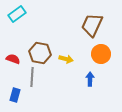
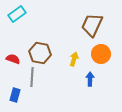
yellow arrow: moved 8 px right; rotated 88 degrees counterclockwise
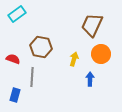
brown hexagon: moved 1 px right, 6 px up
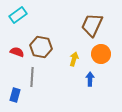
cyan rectangle: moved 1 px right, 1 px down
red semicircle: moved 4 px right, 7 px up
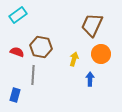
gray line: moved 1 px right, 2 px up
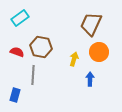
cyan rectangle: moved 2 px right, 3 px down
brown trapezoid: moved 1 px left, 1 px up
orange circle: moved 2 px left, 2 px up
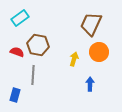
brown hexagon: moved 3 px left, 2 px up
blue arrow: moved 5 px down
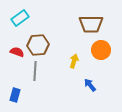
brown trapezoid: rotated 115 degrees counterclockwise
brown hexagon: rotated 15 degrees counterclockwise
orange circle: moved 2 px right, 2 px up
yellow arrow: moved 2 px down
gray line: moved 2 px right, 4 px up
blue arrow: moved 1 px down; rotated 40 degrees counterclockwise
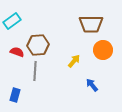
cyan rectangle: moved 8 px left, 3 px down
orange circle: moved 2 px right
yellow arrow: rotated 24 degrees clockwise
blue arrow: moved 2 px right
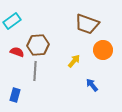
brown trapezoid: moved 4 px left; rotated 20 degrees clockwise
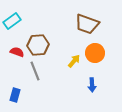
orange circle: moved 8 px left, 3 px down
gray line: rotated 24 degrees counterclockwise
blue arrow: rotated 144 degrees counterclockwise
